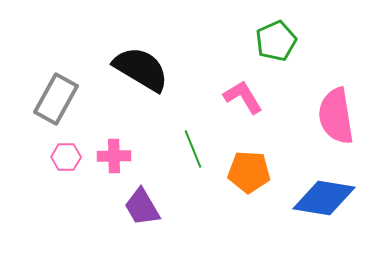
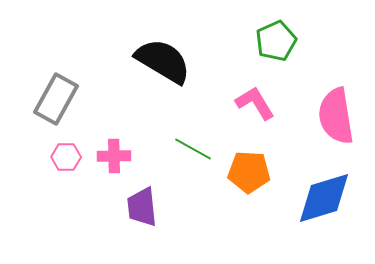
black semicircle: moved 22 px right, 8 px up
pink L-shape: moved 12 px right, 6 px down
green line: rotated 39 degrees counterclockwise
blue diamond: rotated 26 degrees counterclockwise
purple trapezoid: rotated 24 degrees clockwise
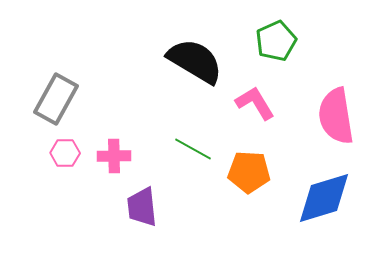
black semicircle: moved 32 px right
pink hexagon: moved 1 px left, 4 px up
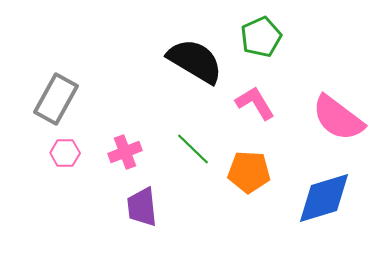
green pentagon: moved 15 px left, 4 px up
pink semicircle: moved 2 px right, 2 px down; rotated 44 degrees counterclockwise
green line: rotated 15 degrees clockwise
pink cross: moved 11 px right, 4 px up; rotated 20 degrees counterclockwise
